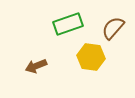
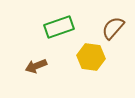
green rectangle: moved 9 px left, 3 px down
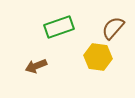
yellow hexagon: moved 7 px right
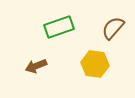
yellow hexagon: moved 3 px left, 7 px down
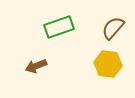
yellow hexagon: moved 13 px right
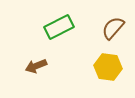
green rectangle: rotated 8 degrees counterclockwise
yellow hexagon: moved 3 px down
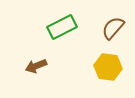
green rectangle: moved 3 px right
